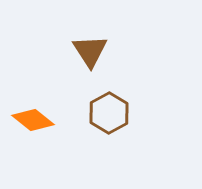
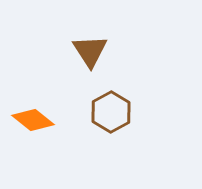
brown hexagon: moved 2 px right, 1 px up
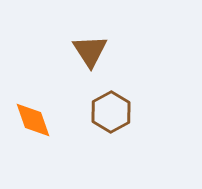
orange diamond: rotated 33 degrees clockwise
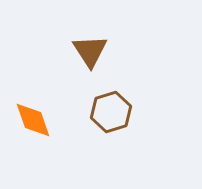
brown hexagon: rotated 12 degrees clockwise
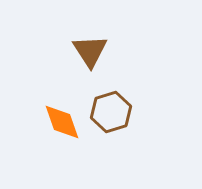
orange diamond: moved 29 px right, 2 px down
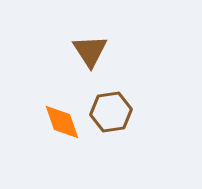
brown hexagon: rotated 9 degrees clockwise
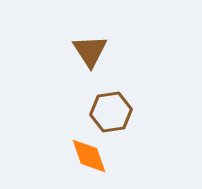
orange diamond: moved 27 px right, 34 px down
